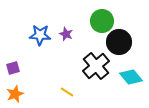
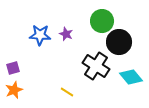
black cross: rotated 16 degrees counterclockwise
orange star: moved 1 px left, 4 px up
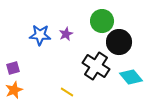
purple star: rotated 24 degrees clockwise
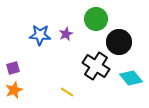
green circle: moved 6 px left, 2 px up
cyan diamond: moved 1 px down
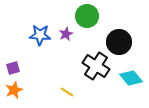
green circle: moved 9 px left, 3 px up
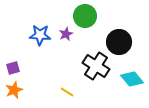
green circle: moved 2 px left
cyan diamond: moved 1 px right, 1 px down
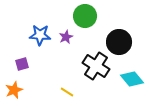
purple star: moved 3 px down
purple square: moved 9 px right, 4 px up
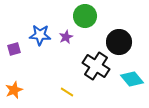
purple square: moved 8 px left, 15 px up
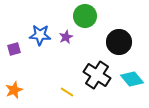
black cross: moved 1 px right, 9 px down
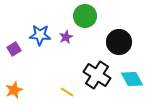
purple square: rotated 16 degrees counterclockwise
cyan diamond: rotated 10 degrees clockwise
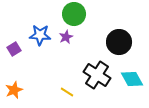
green circle: moved 11 px left, 2 px up
